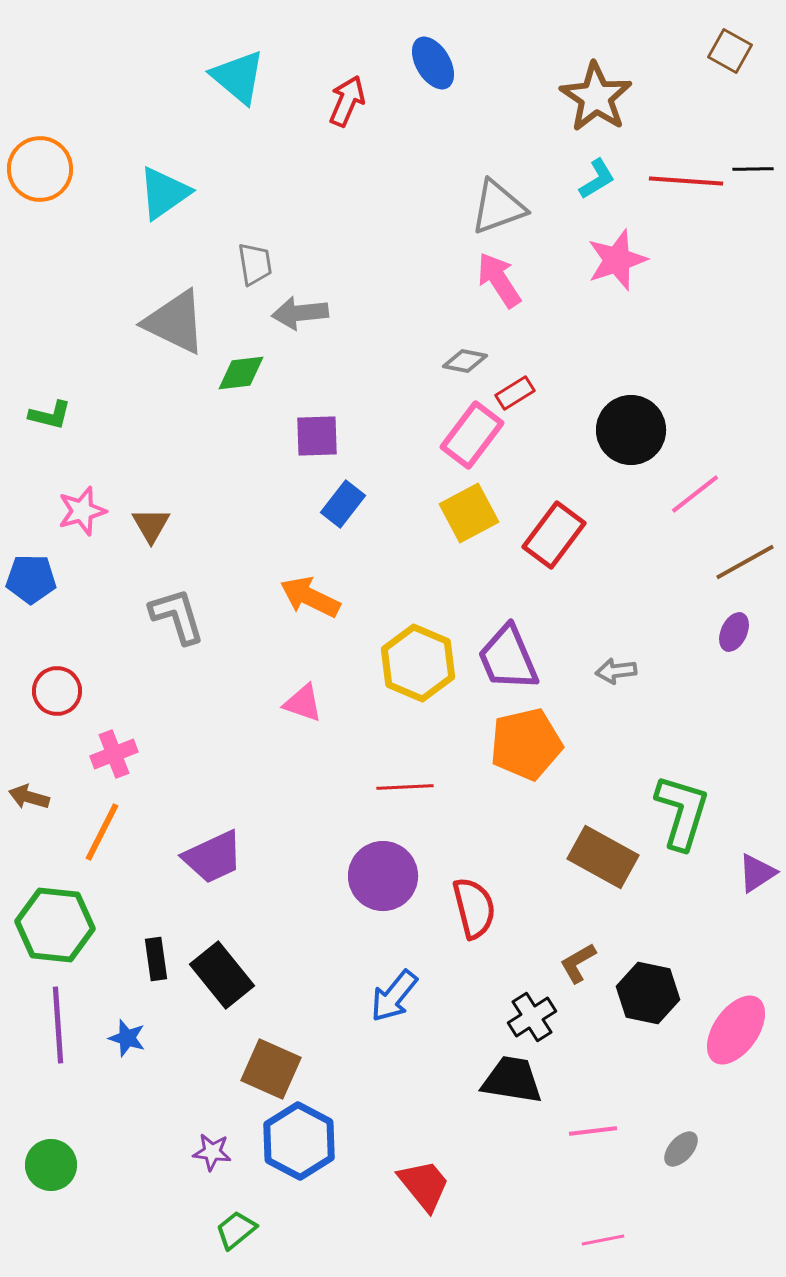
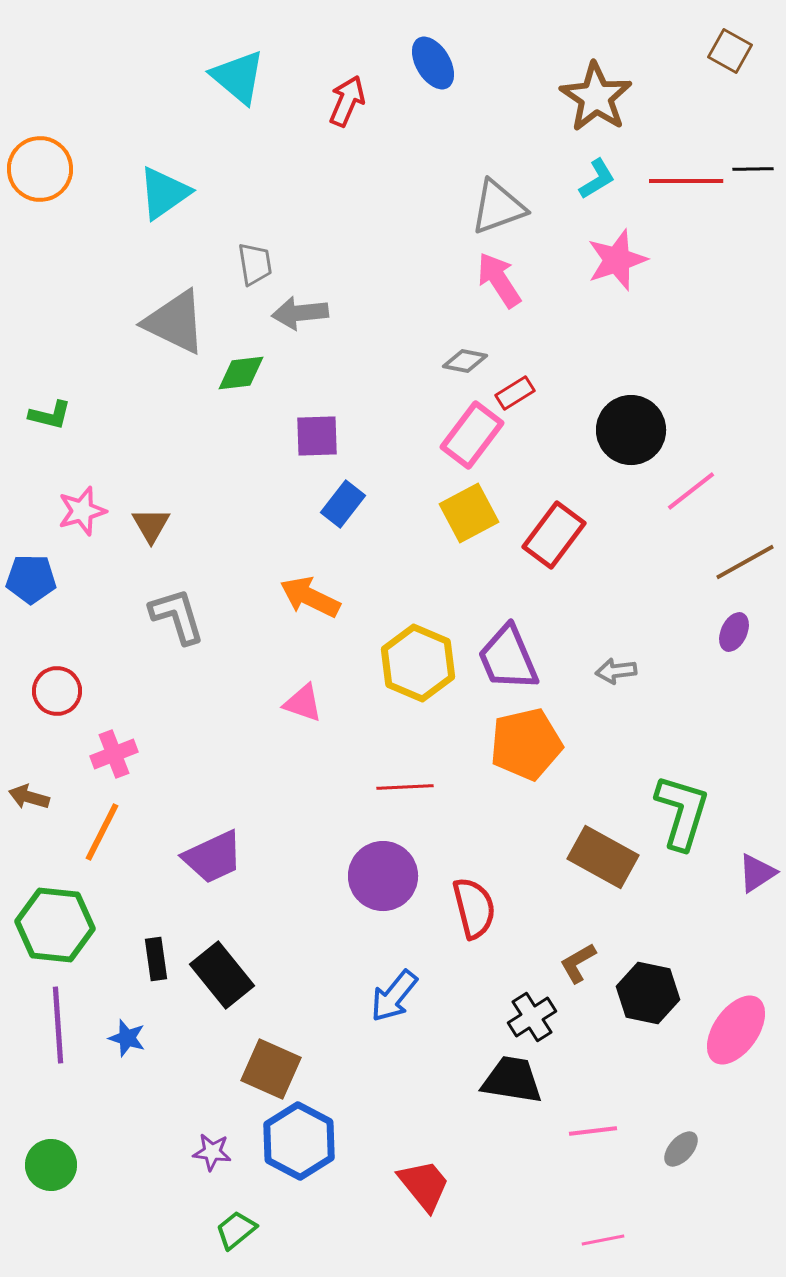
red line at (686, 181): rotated 4 degrees counterclockwise
pink line at (695, 494): moved 4 px left, 3 px up
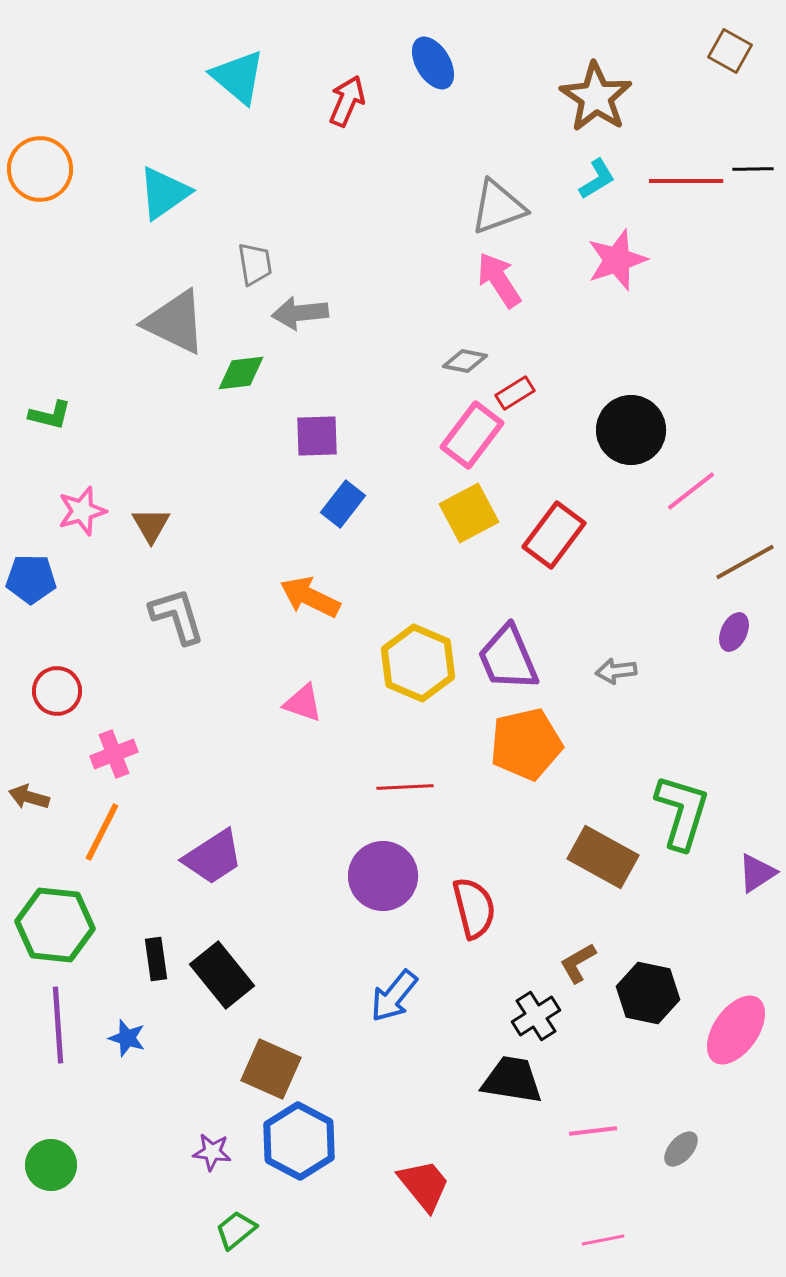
purple trapezoid at (213, 857): rotated 8 degrees counterclockwise
black cross at (532, 1017): moved 4 px right, 1 px up
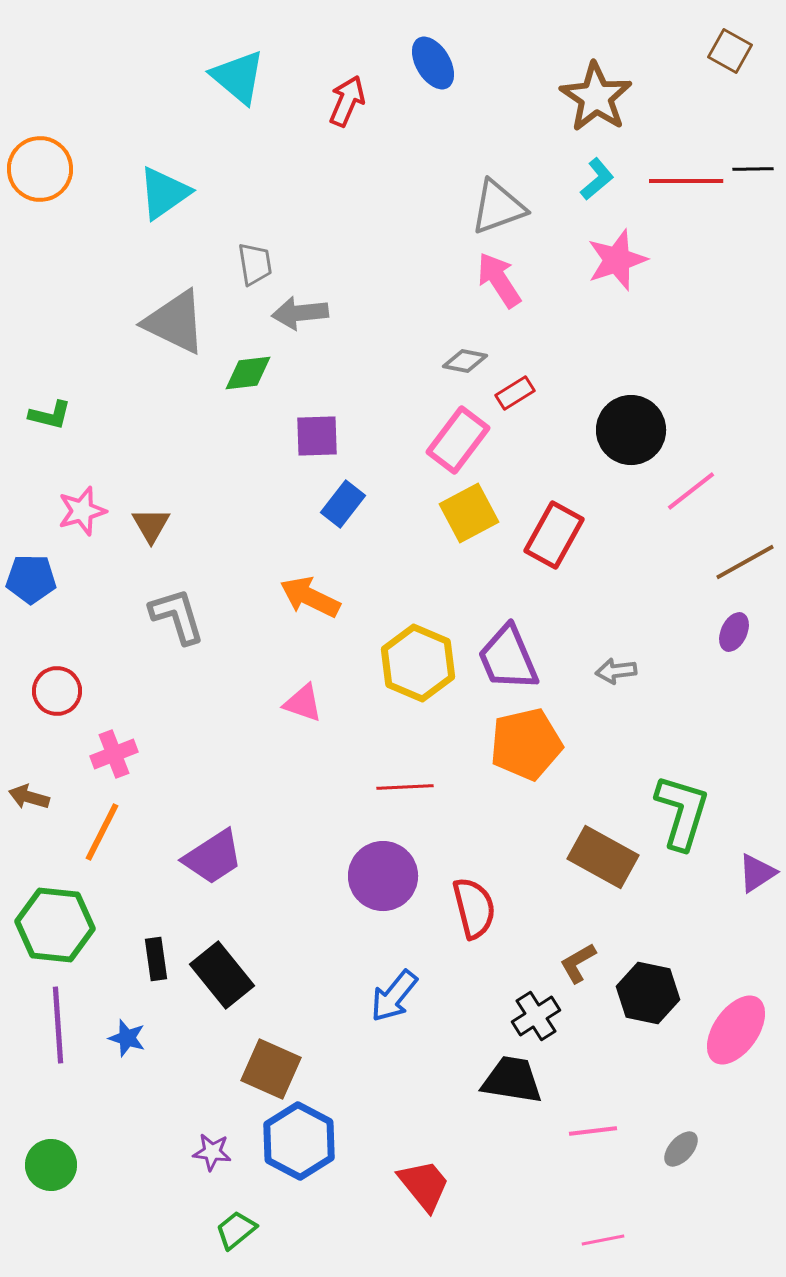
cyan L-shape at (597, 179): rotated 9 degrees counterclockwise
green diamond at (241, 373): moved 7 px right
pink rectangle at (472, 435): moved 14 px left, 5 px down
red rectangle at (554, 535): rotated 8 degrees counterclockwise
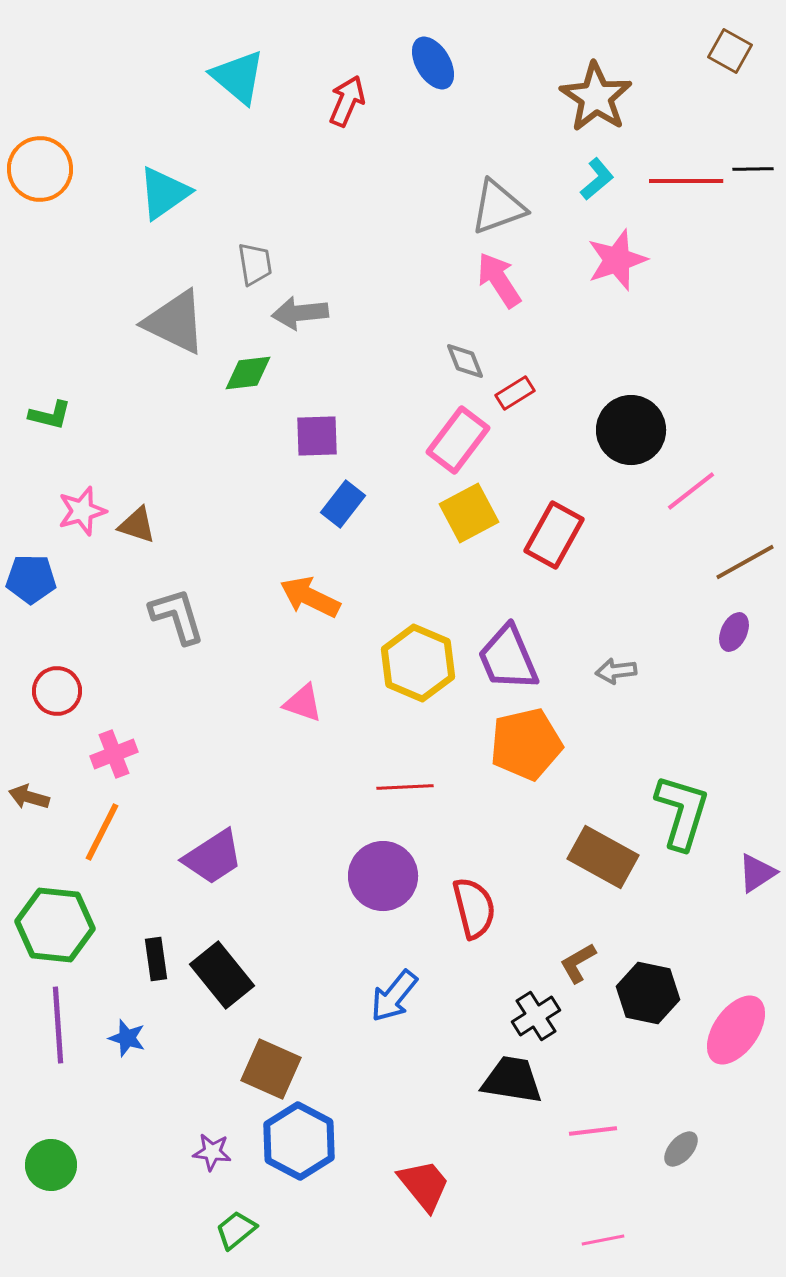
gray diamond at (465, 361): rotated 57 degrees clockwise
brown triangle at (151, 525): moved 14 px left; rotated 42 degrees counterclockwise
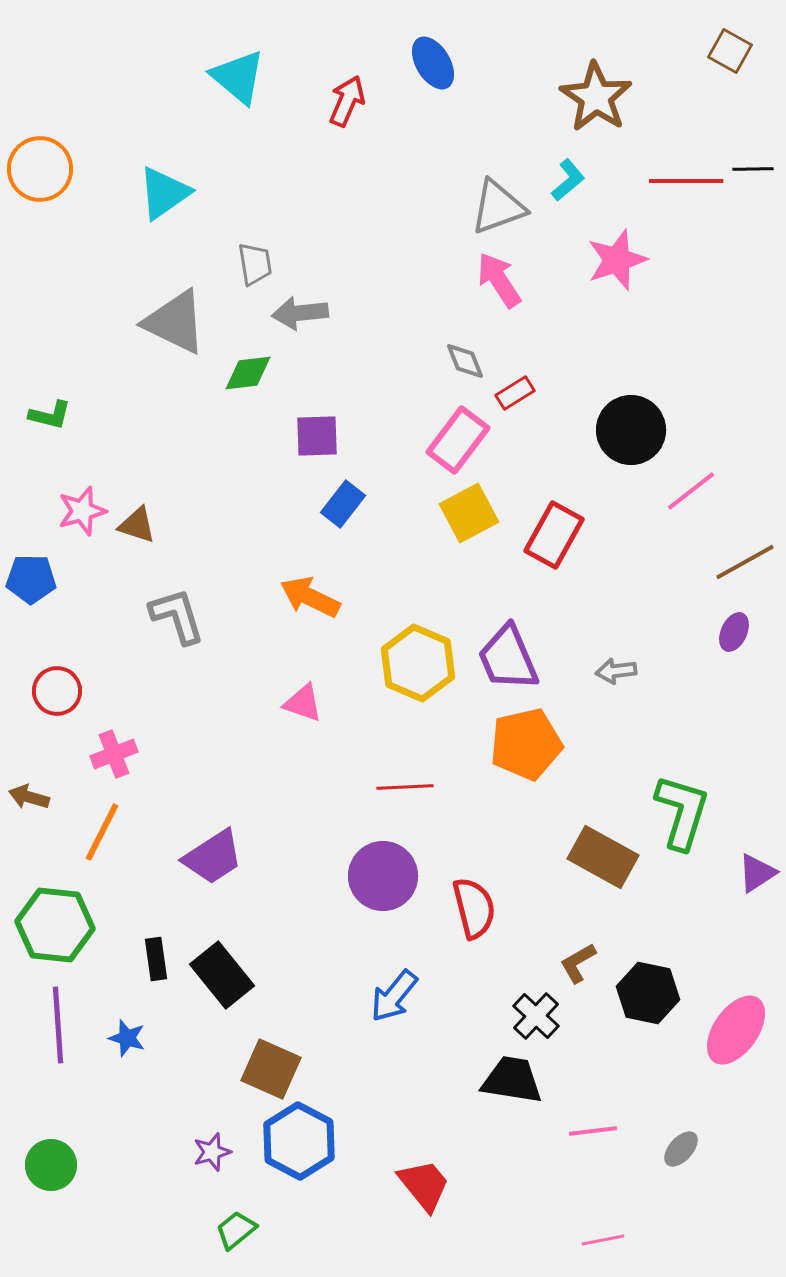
cyan L-shape at (597, 179): moved 29 px left, 1 px down
black cross at (536, 1016): rotated 15 degrees counterclockwise
purple star at (212, 1152): rotated 24 degrees counterclockwise
